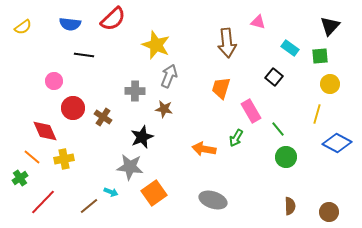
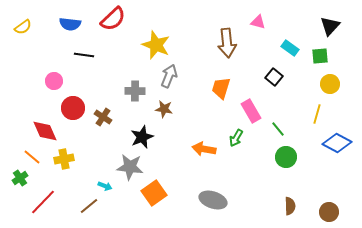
cyan arrow: moved 6 px left, 6 px up
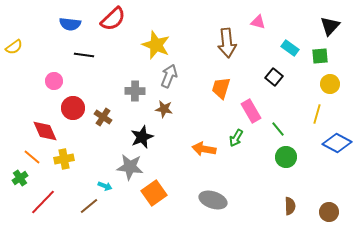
yellow semicircle: moved 9 px left, 20 px down
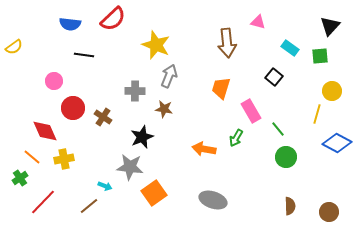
yellow circle: moved 2 px right, 7 px down
